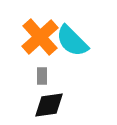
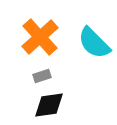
cyan semicircle: moved 22 px right, 2 px down
gray rectangle: rotated 72 degrees clockwise
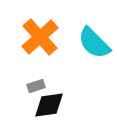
gray rectangle: moved 6 px left, 10 px down
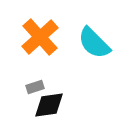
gray rectangle: moved 1 px left, 1 px down
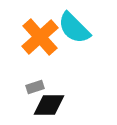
cyan semicircle: moved 20 px left, 15 px up
black diamond: rotated 8 degrees clockwise
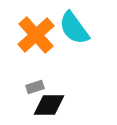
cyan semicircle: rotated 9 degrees clockwise
orange cross: moved 4 px left, 2 px up
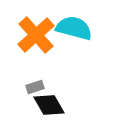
cyan semicircle: rotated 141 degrees clockwise
black diamond: rotated 60 degrees clockwise
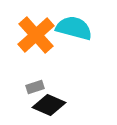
black diamond: rotated 36 degrees counterclockwise
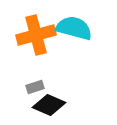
orange cross: rotated 27 degrees clockwise
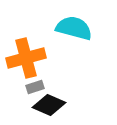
orange cross: moved 10 px left, 23 px down
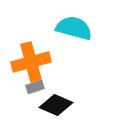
orange cross: moved 5 px right, 4 px down
black diamond: moved 7 px right
